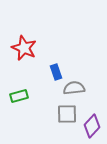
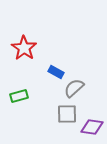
red star: rotated 10 degrees clockwise
blue rectangle: rotated 42 degrees counterclockwise
gray semicircle: rotated 35 degrees counterclockwise
purple diamond: moved 1 px down; rotated 55 degrees clockwise
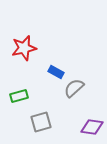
red star: rotated 25 degrees clockwise
gray square: moved 26 px left, 8 px down; rotated 15 degrees counterclockwise
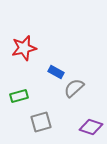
purple diamond: moved 1 px left; rotated 10 degrees clockwise
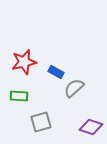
red star: moved 14 px down
green rectangle: rotated 18 degrees clockwise
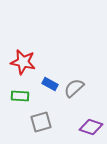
red star: moved 1 px left; rotated 25 degrees clockwise
blue rectangle: moved 6 px left, 12 px down
green rectangle: moved 1 px right
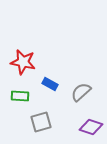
gray semicircle: moved 7 px right, 4 px down
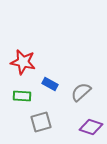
green rectangle: moved 2 px right
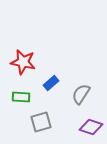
blue rectangle: moved 1 px right, 1 px up; rotated 70 degrees counterclockwise
gray semicircle: moved 2 px down; rotated 15 degrees counterclockwise
green rectangle: moved 1 px left, 1 px down
